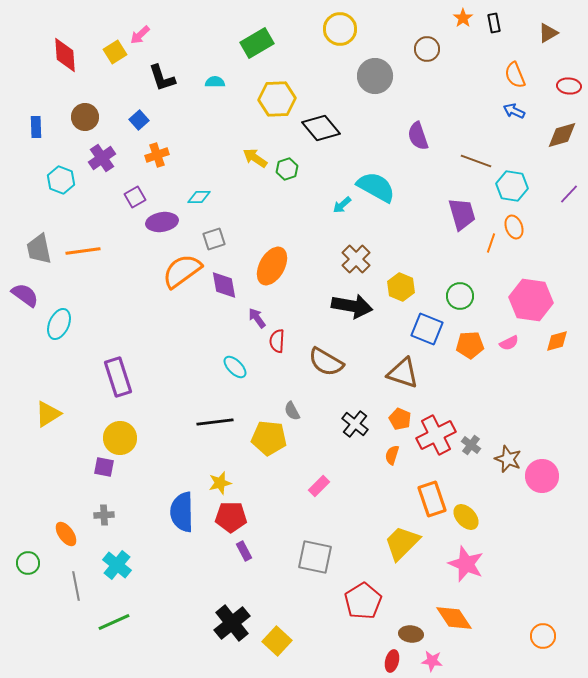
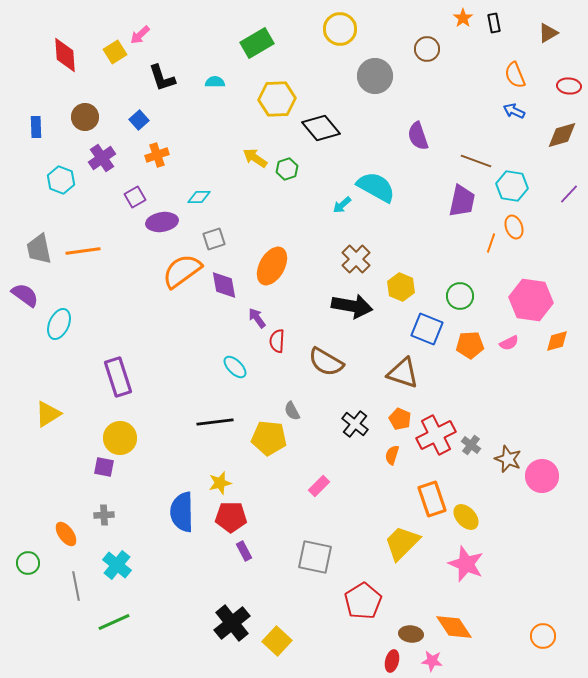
purple trapezoid at (462, 214): moved 13 px up; rotated 28 degrees clockwise
orange diamond at (454, 618): moved 9 px down
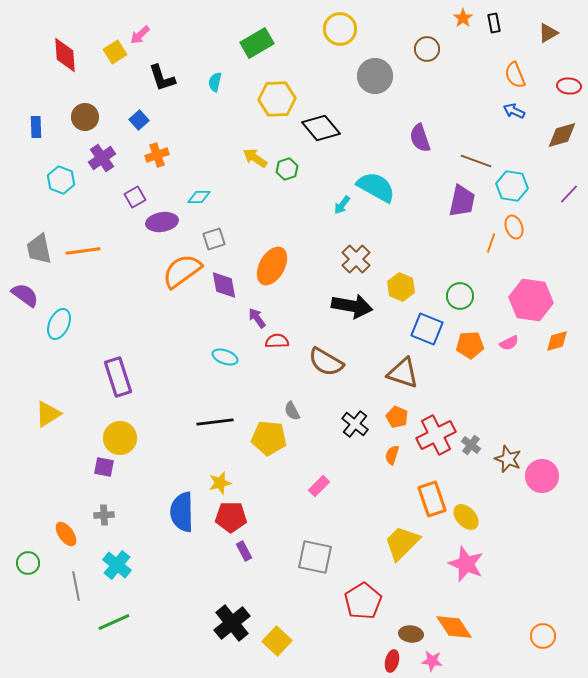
cyan semicircle at (215, 82): rotated 78 degrees counterclockwise
purple semicircle at (418, 136): moved 2 px right, 2 px down
cyan arrow at (342, 205): rotated 12 degrees counterclockwise
red semicircle at (277, 341): rotated 85 degrees clockwise
cyan ellipse at (235, 367): moved 10 px left, 10 px up; rotated 25 degrees counterclockwise
orange pentagon at (400, 419): moved 3 px left, 2 px up
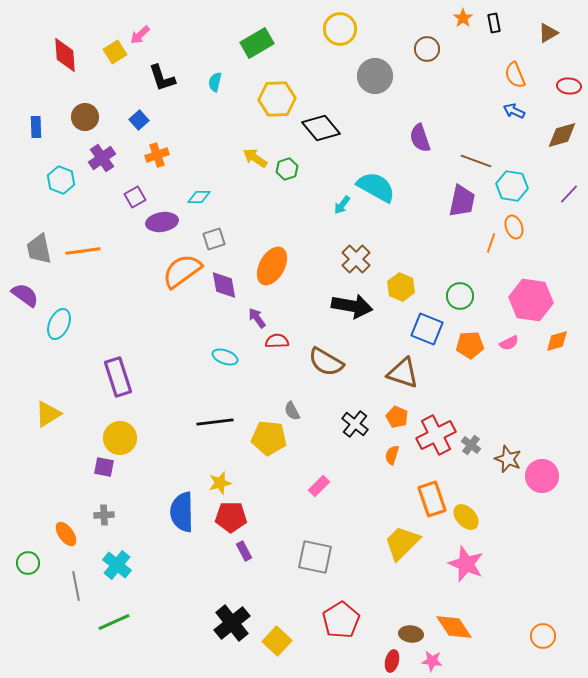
red pentagon at (363, 601): moved 22 px left, 19 px down
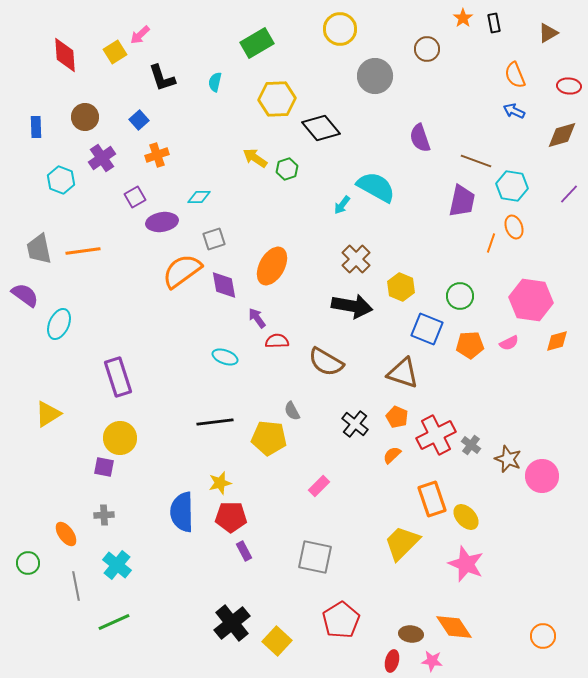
orange semicircle at (392, 455): rotated 30 degrees clockwise
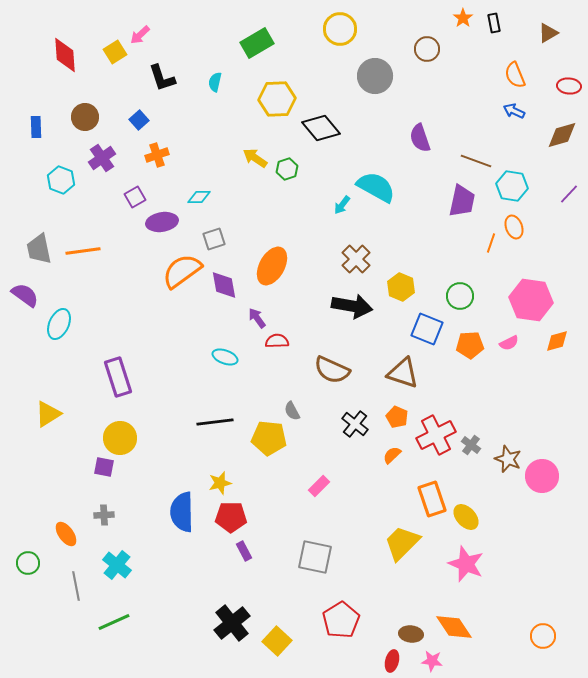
brown semicircle at (326, 362): moved 6 px right, 8 px down; rotated 6 degrees counterclockwise
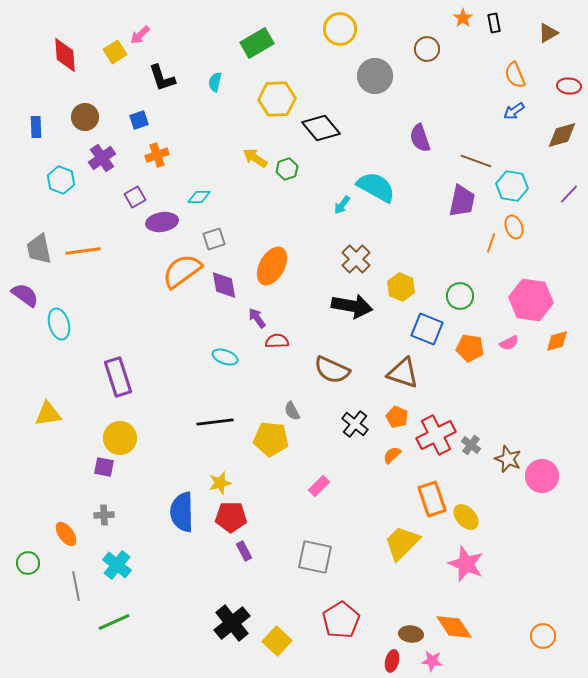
blue arrow at (514, 111): rotated 60 degrees counterclockwise
blue square at (139, 120): rotated 24 degrees clockwise
cyan ellipse at (59, 324): rotated 40 degrees counterclockwise
orange pentagon at (470, 345): moved 3 px down; rotated 12 degrees clockwise
yellow triangle at (48, 414): rotated 24 degrees clockwise
yellow pentagon at (269, 438): moved 2 px right, 1 px down
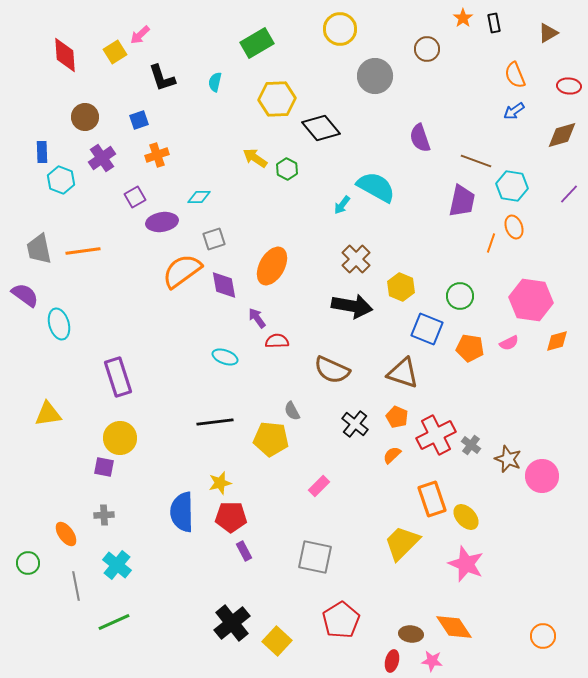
blue rectangle at (36, 127): moved 6 px right, 25 px down
green hexagon at (287, 169): rotated 15 degrees counterclockwise
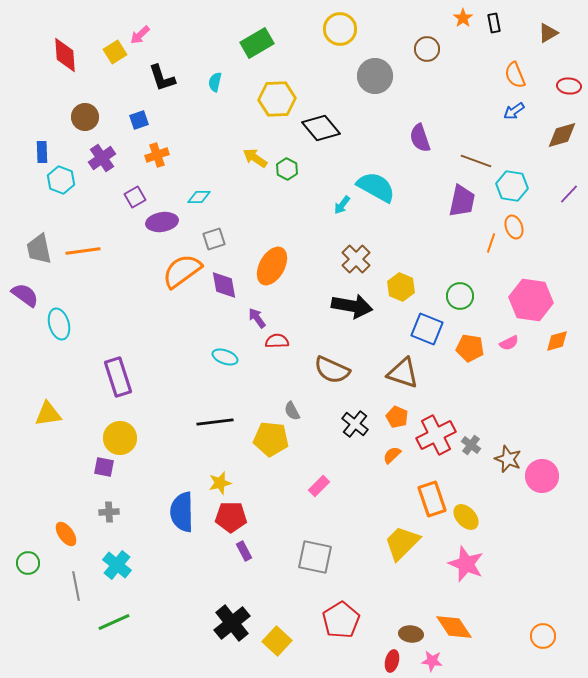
gray cross at (104, 515): moved 5 px right, 3 px up
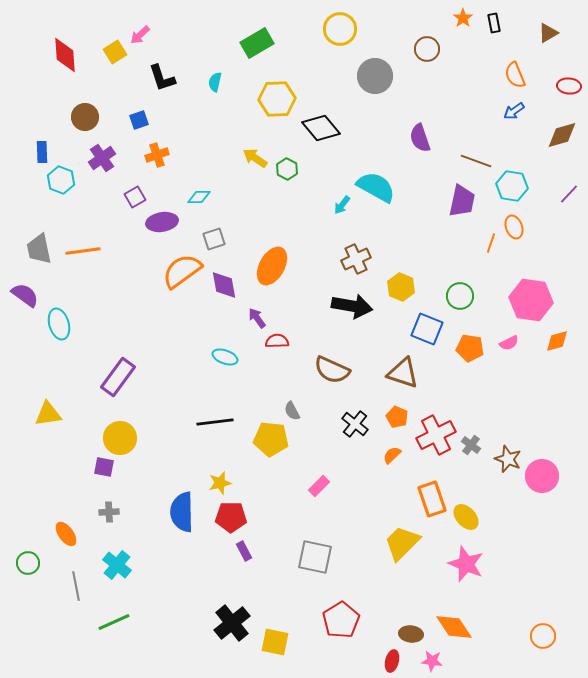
brown cross at (356, 259): rotated 20 degrees clockwise
purple rectangle at (118, 377): rotated 54 degrees clockwise
yellow square at (277, 641): moved 2 px left, 1 px down; rotated 32 degrees counterclockwise
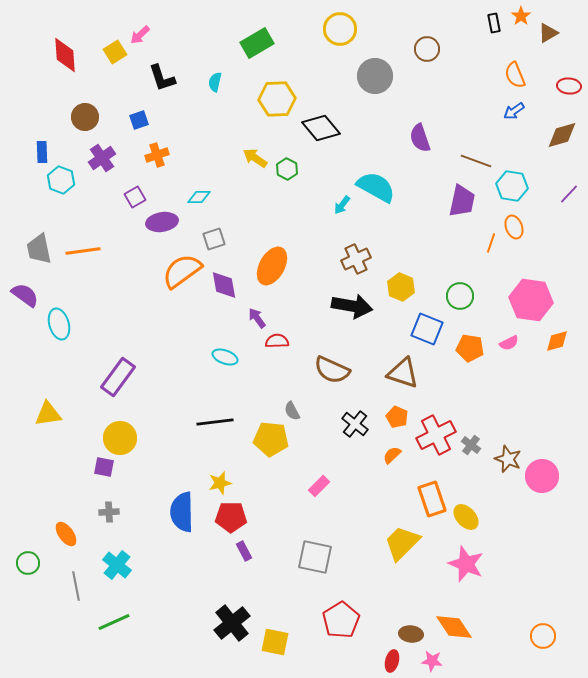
orange star at (463, 18): moved 58 px right, 2 px up
